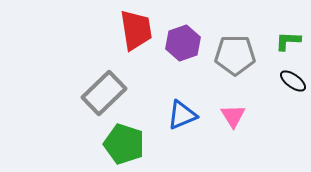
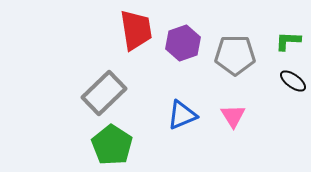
green pentagon: moved 12 px left, 1 px down; rotated 15 degrees clockwise
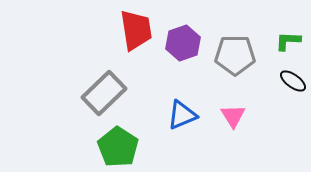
green pentagon: moved 6 px right, 2 px down
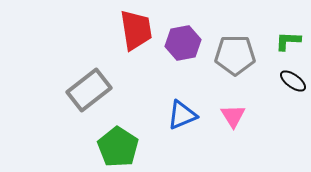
purple hexagon: rotated 8 degrees clockwise
gray rectangle: moved 15 px left, 3 px up; rotated 6 degrees clockwise
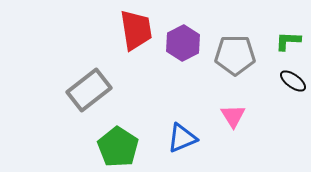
purple hexagon: rotated 16 degrees counterclockwise
blue triangle: moved 23 px down
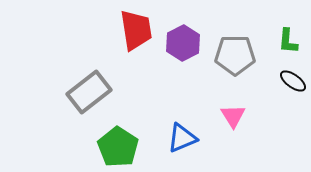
green L-shape: rotated 88 degrees counterclockwise
gray rectangle: moved 2 px down
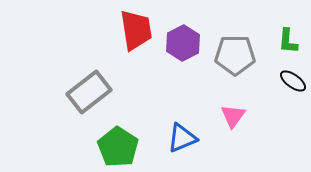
pink triangle: rotated 8 degrees clockwise
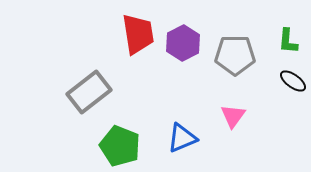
red trapezoid: moved 2 px right, 4 px down
green pentagon: moved 2 px right, 1 px up; rotated 12 degrees counterclockwise
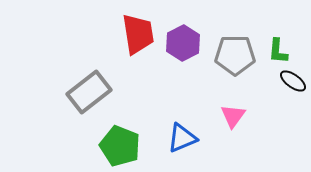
green L-shape: moved 10 px left, 10 px down
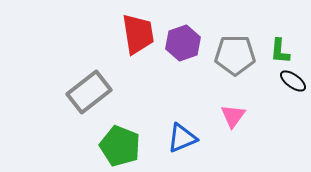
purple hexagon: rotated 8 degrees clockwise
green L-shape: moved 2 px right
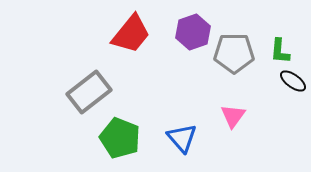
red trapezoid: moved 7 px left; rotated 48 degrees clockwise
purple hexagon: moved 10 px right, 11 px up
gray pentagon: moved 1 px left, 2 px up
blue triangle: rotated 48 degrees counterclockwise
green pentagon: moved 8 px up
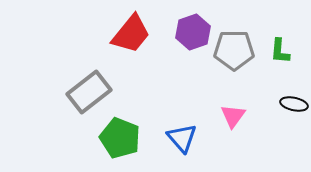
gray pentagon: moved 3 px up
black ellipse: moved 1 px right, 23 px down; rotated 24 degrees counterclockwise
